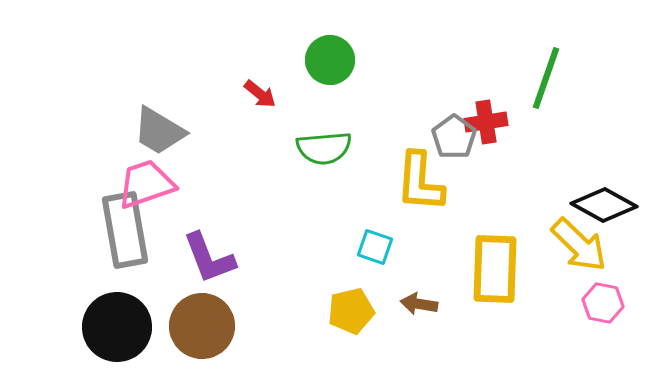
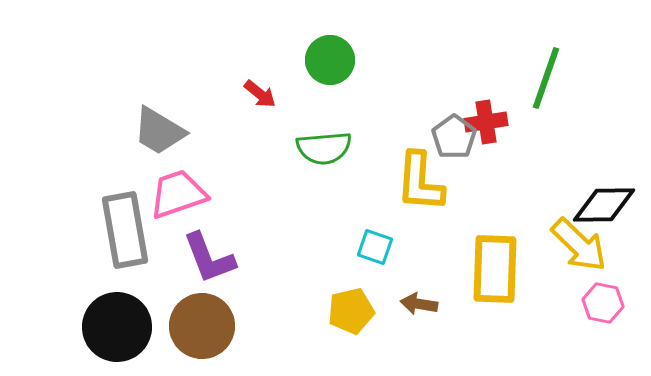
pink trapezoid: moved 32 px right, 10 px down
black diamond: rotated 30 degrees counterclockwise
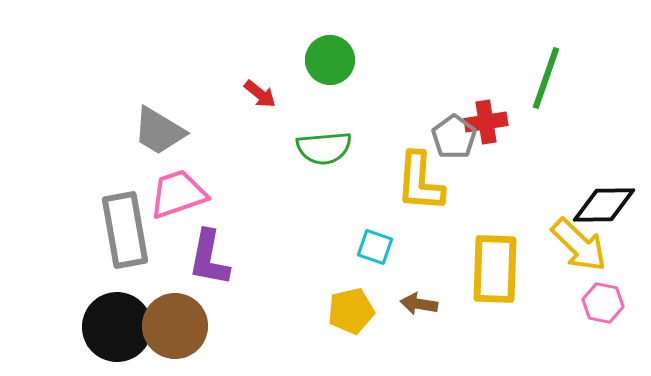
purple L-shape: rotated 32 degrees clockwise
brown circle: moved 27 px left
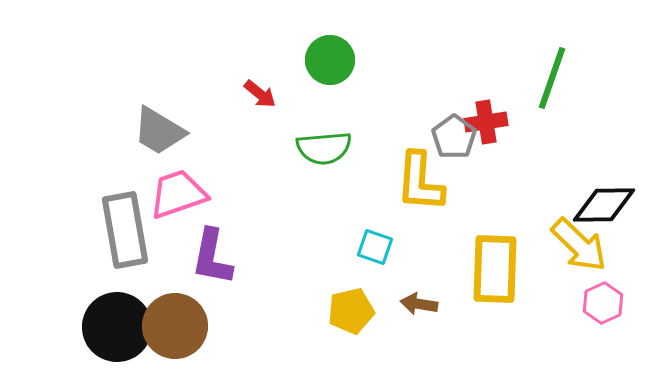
green line: moved 6 px right
purple L-shape: moved 3 px right, 1 px up
pink hexagon: rotated 24 degrees clockwise
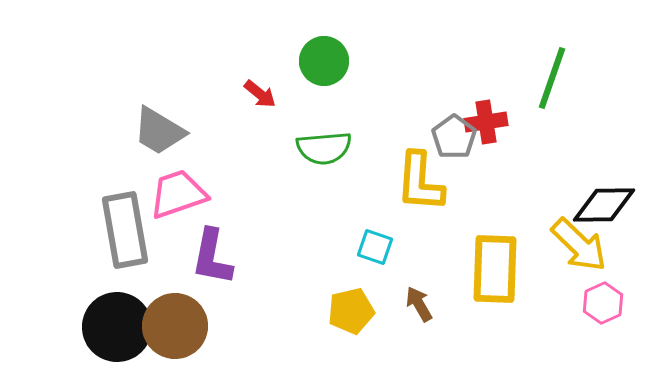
green circle: moved 6 px left, 1 px down
brown arrow: rotated 51 degrees clockwise
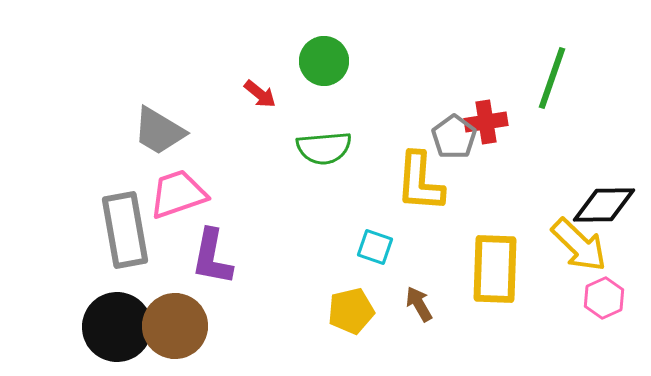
pink hexagon: moved 1 px right, 5 px up
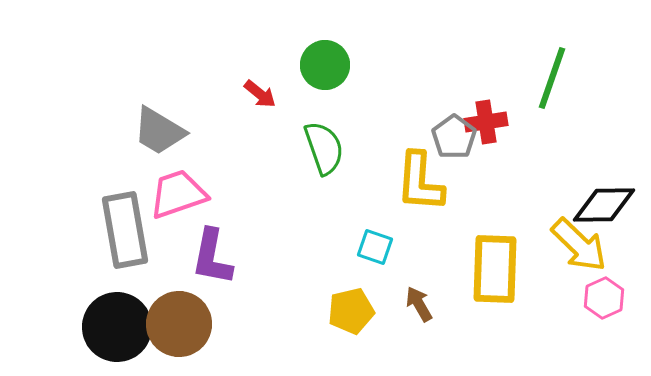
green circle: moved 1 px right, 4 px down
green semicircle: rotated 104 degrees counterclockwise
brown circle: moved 4 px right, 2 px up
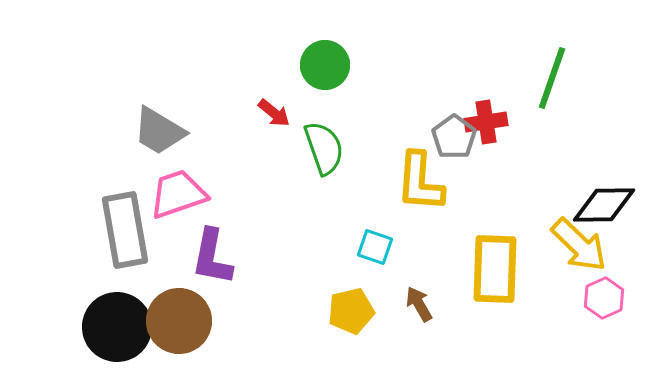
red arrow: moved 14 px right, 19 px down
brown circle: moved 3 px up
